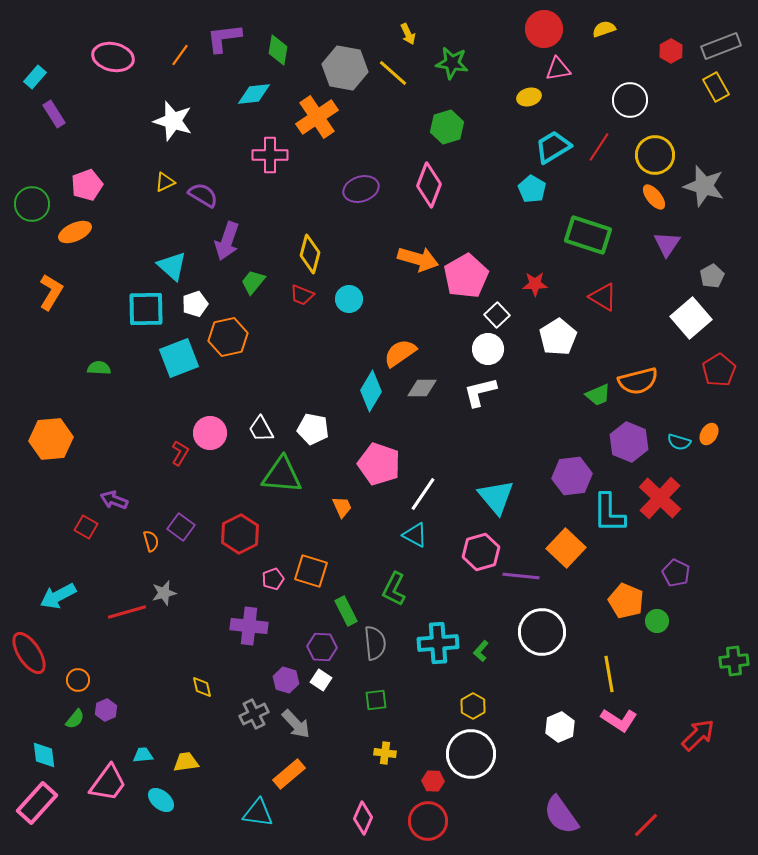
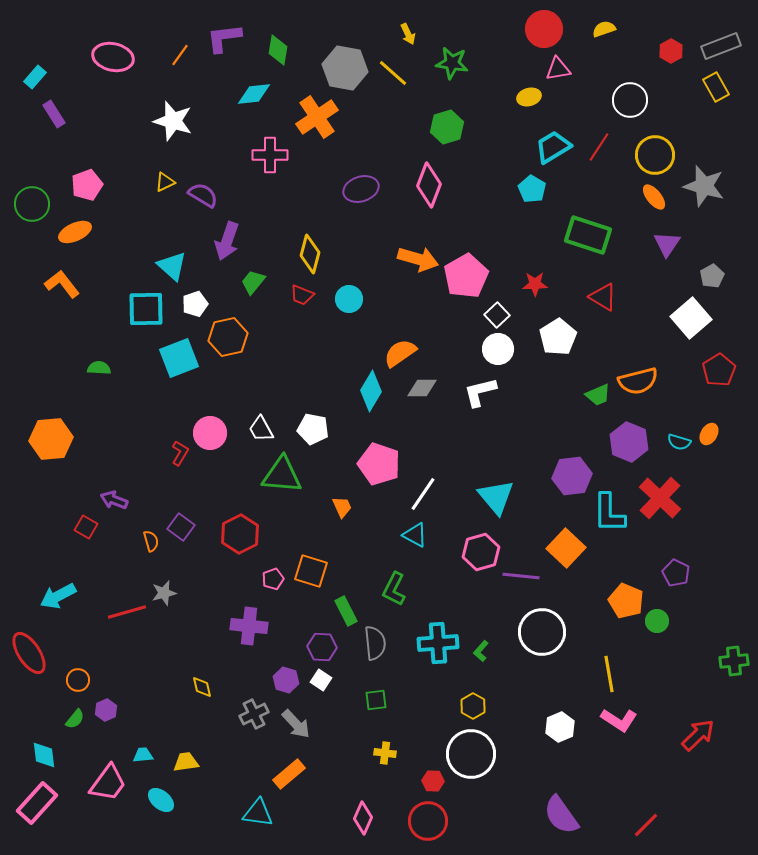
orange L-shape at (51, 292): moved 11 px right, 8 px up; rotated 69 degrees counterclockwise
white circle at (488, 349): moved 10 px right
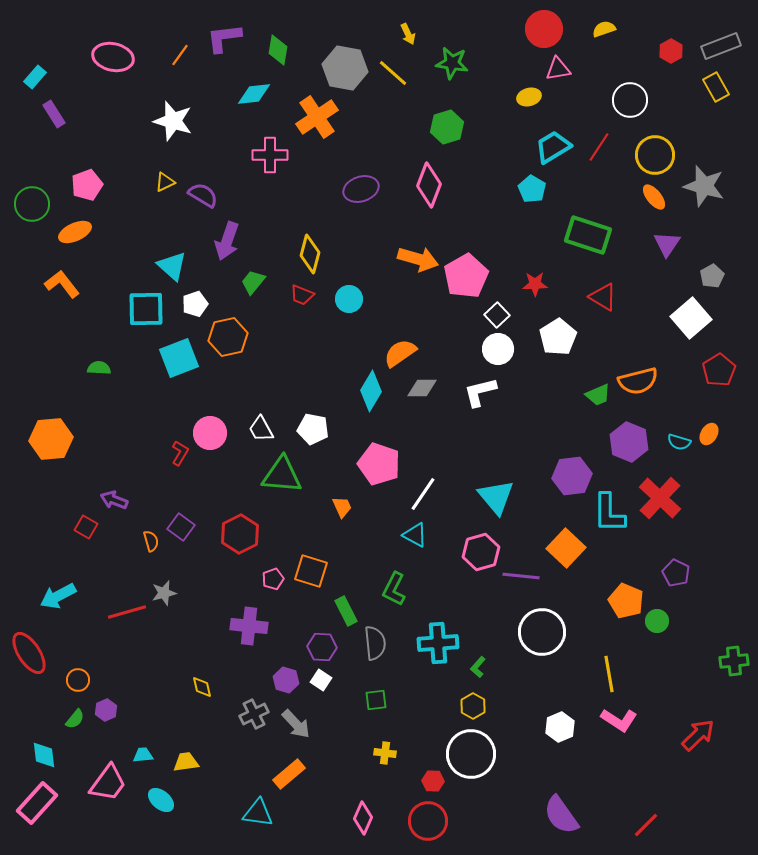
green L-shape at (481, 651): moved 3 px left, 16 px down
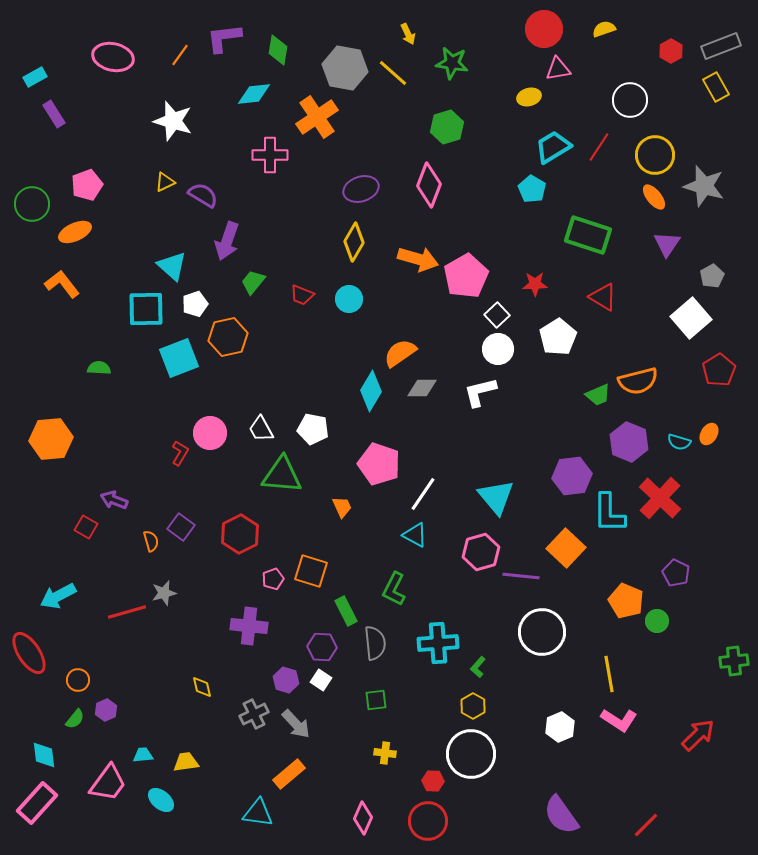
cyan rectangle at (35, 77): rotated 20 degrees clockwise
yellow diamond at (310, 254): moved 44 px right, 12 px up; rotated 15 degrees clockwise
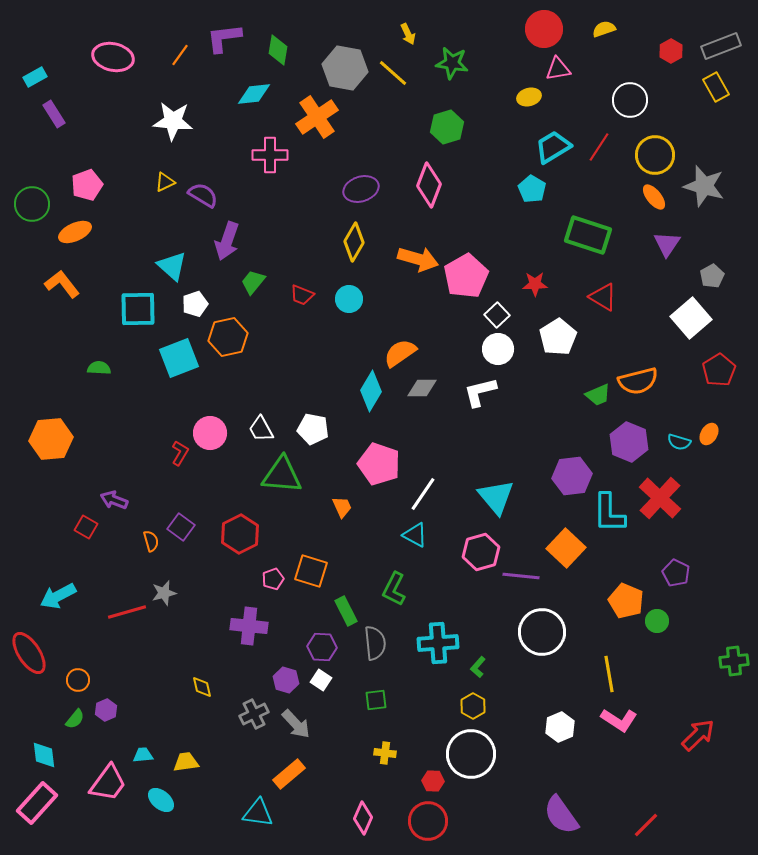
white star at (173, 121): rotated 12 degrees counterclockwise
cyan square at (146, 309): moved 8 px left
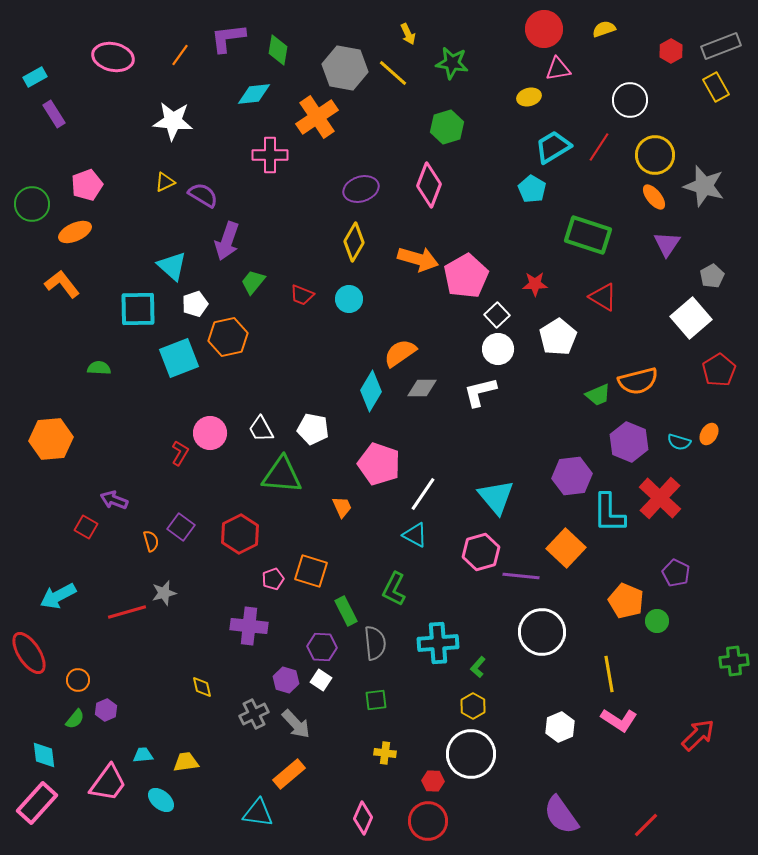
purple L-shape at (224, 38): moved 4 px right
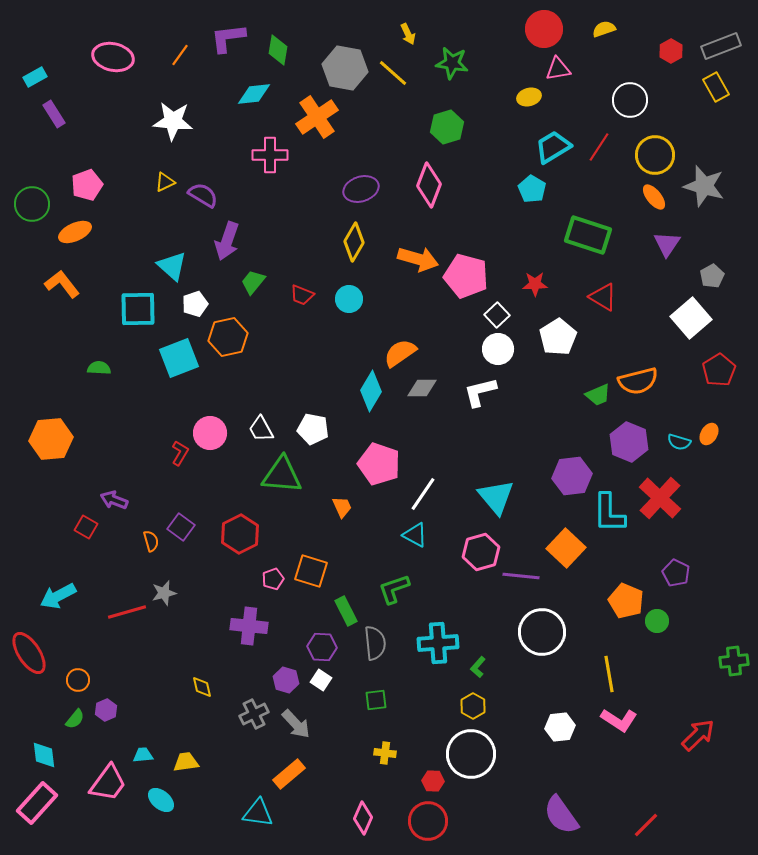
pink pentagon at (466, 276): rotated 27 degrees counterclockwise
green L-shape at (394, 589): rotated 44 degrees clockwise
white hexagon at (560, 727): rotated 16 degrees clockwise
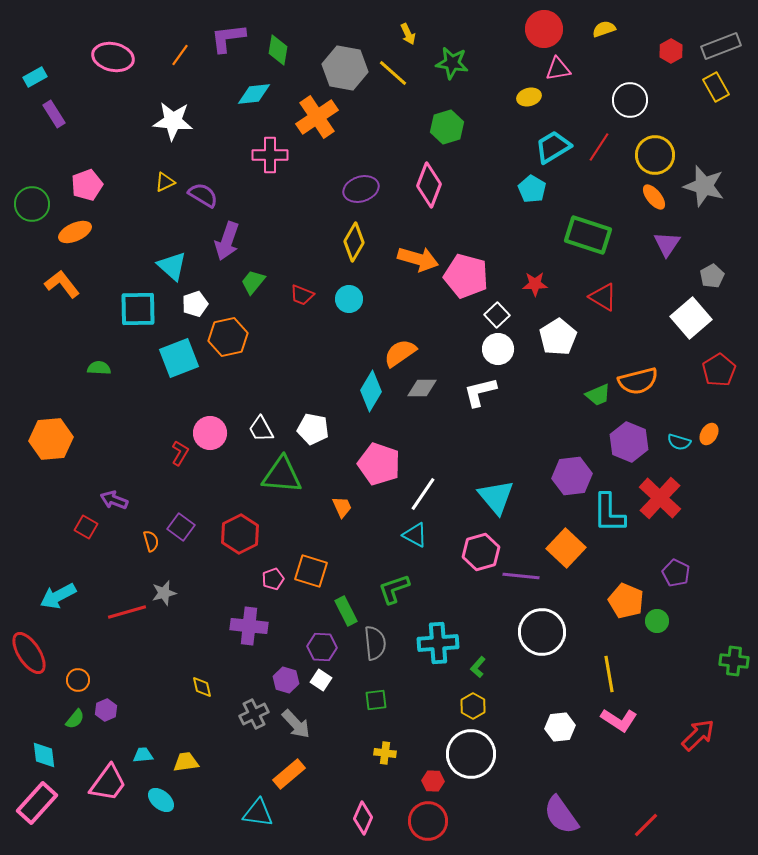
green cross at (734, 661): rotated 12 degrees clockwise
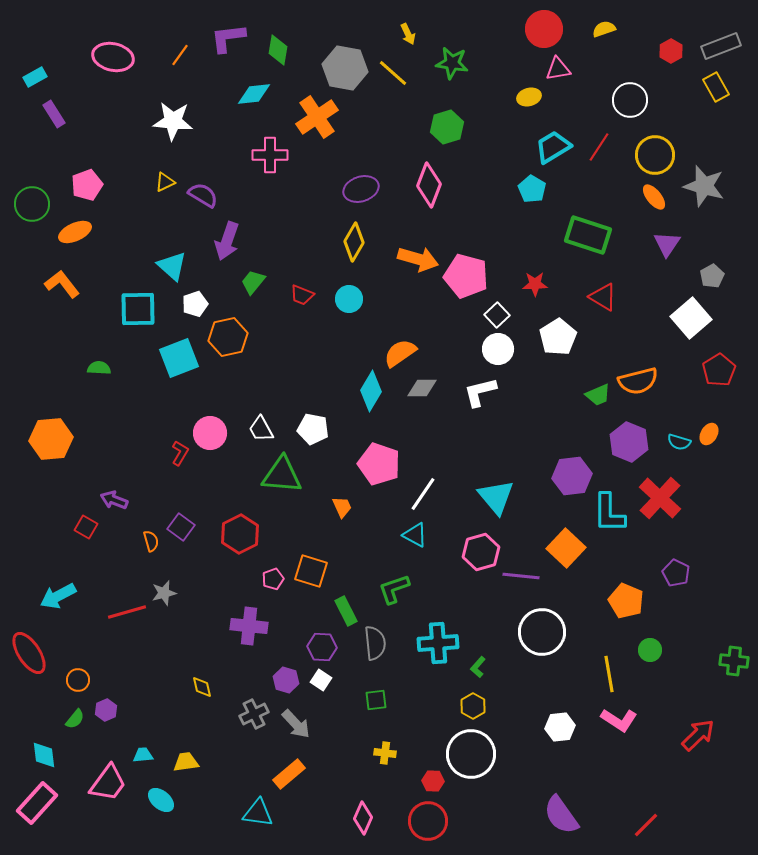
green circle at (657, 621): moved 7 px left, 29 px down
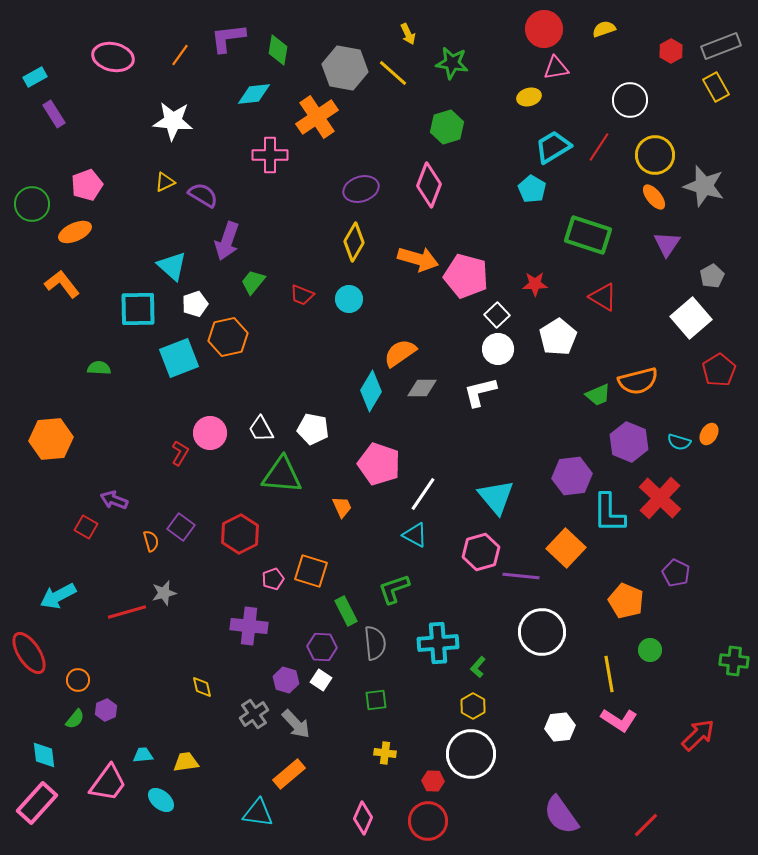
pink triangle at (558, 69): moved 2 px left, 1 px up
gray cross at (254, 714): rotated 8 degrees counterclockwise
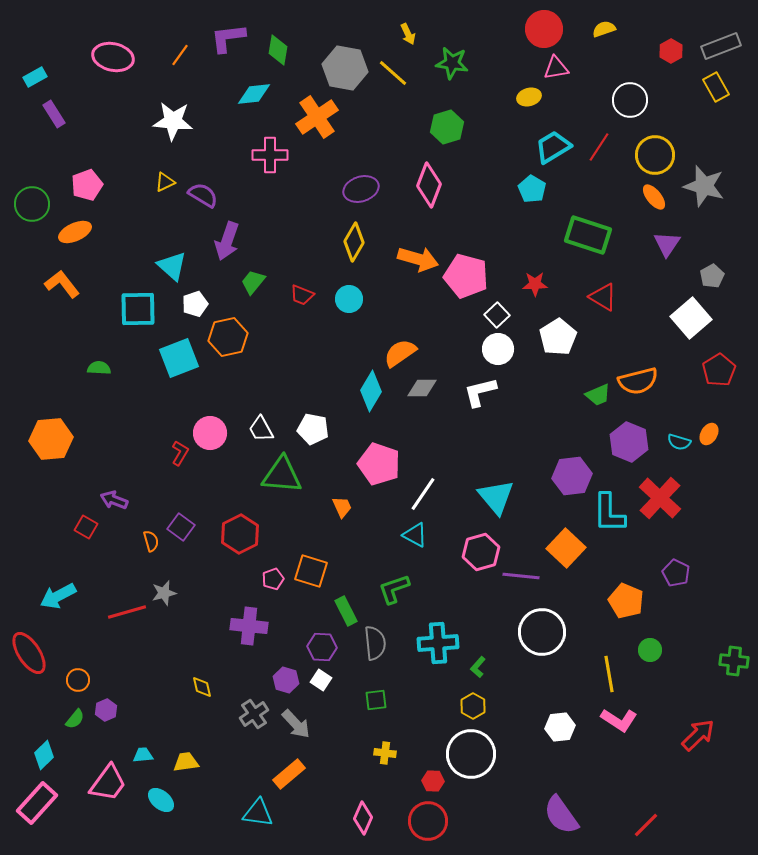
cyan diamond at (44, 755): rotated 52 degrees clockwise
